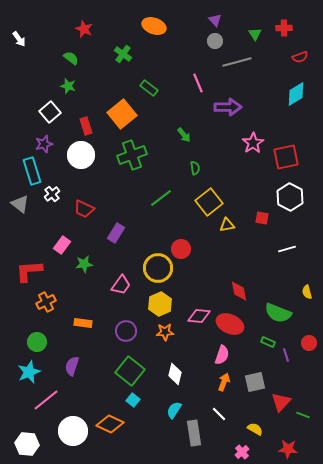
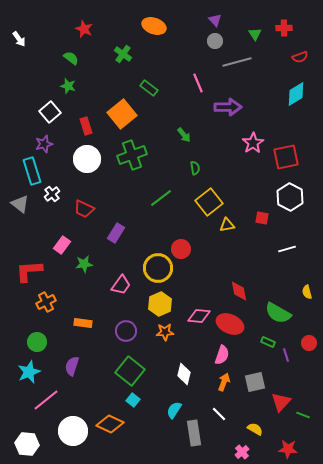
white circle at (81, 155): moved 6 px right, 4 px down
green semicircle at (278, 313): rotated 8 degrees clockwise
white diamond at (175, 374): moved 9 px right
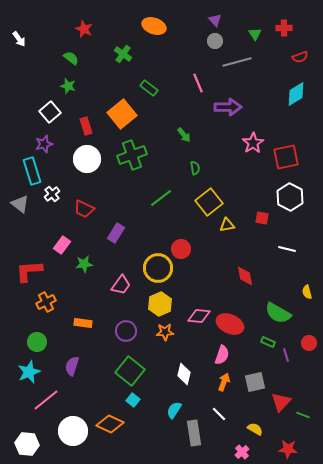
white line at (287, 249): rotated 30 degrees clockwise
red diamond at (239, 291): moved 6 px right, 15 px up
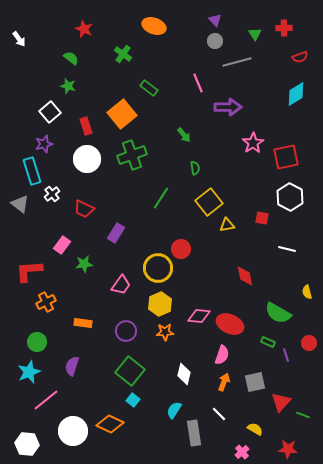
green line at (161, 198): rotated 20 degrees counterclockwise
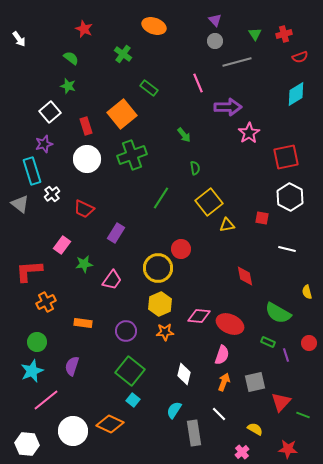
red cross at (284, 28): moved 6 px down; rotated 14 degrees counterclockwise
pink star at (253, 143): moved 4 px left, 10 px up
pink trapezoid at (121, 285): moved 9 px left, 5 px up
cyan star at (29, 372): moved 3 px right, 1 px up
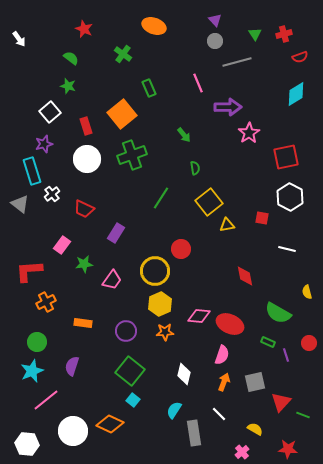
green rectangle at (149, 88): rotated 30 degrees clockwise
yellow circle at (158, 268): moved 3 px left, 3 px down
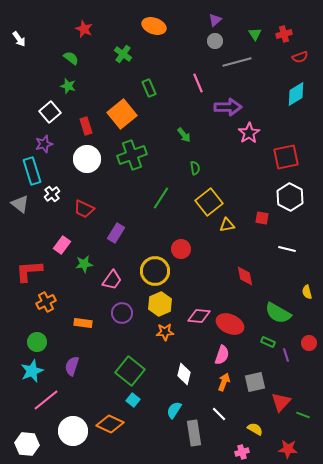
purple triangle at (215, 20): rotated 32 degrees clockwise
purple circle at (126, 331): moved 4 px left, 18 px up
pink cross at (242, 452): rotated 24 degrees clockwise
